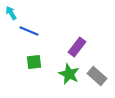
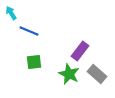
purple rectangle: moved 3 px right, 4 px down
gray rectangle: moved 2 px up
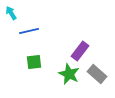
blue line: rotated 36 degrees counterclockwise
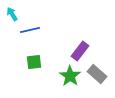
cyan arrow: moved 1 px right, 1 px down
blue line: moved 1 px right, 1 px up
green star: moved 1 px right, 2 px down; rotated 10 degrees clockwise
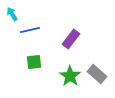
purple rectangle: moved 9 px left, 12 px up
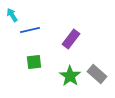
cyan arrow: moved 1 px down
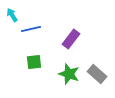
blue line: moved 1 px right, 1 px up
green star: moved 1 px left, 2 px up; rotated 15 degrees counterclockwise
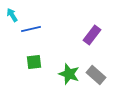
purple rectangle: moved 21 px right, 4 px up
gray rectangle: moved 1 px left, 1 px down
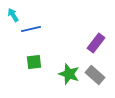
cyan arrow: moved 1 px right
purple rectangle: moved 4 px right, 8 px down
gray rectangle: moved 1 px left
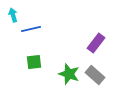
cyan arrow: rotated 16 degrees clockwise
